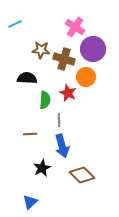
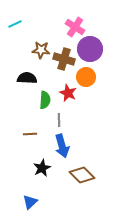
purple circle: moved 3 px left
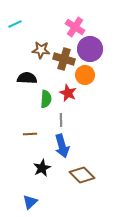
orange circle: moved 1 px left, 2 px up
green semicircle: moved 1 px right, 1 px up
gray line: moved 2 px right
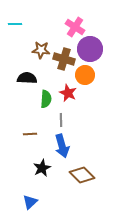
cyan line: rotated 24 degrees clockwise
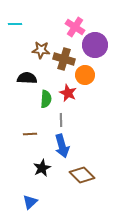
purple circle: moved 5 px right, 4 px up
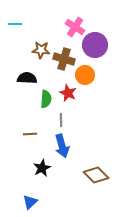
brown diamond: moved 14 px right
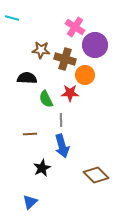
cyan line: moved 3 px left, 6 px up; rotated 16 degrees clockwise
brown cross: moved 1 px right
red star: moved 2 px right; rotated 24 degrees counterclockwise
green semicircle: rotated 150 degrees clockwise
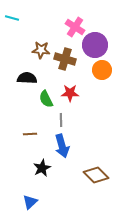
orange circle: moved 17 px right, 5 px up
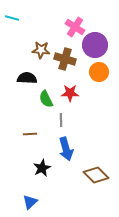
orange circle: moved 3 px left, 2 px down
blue arrow: moved 4 px right, 3 px down
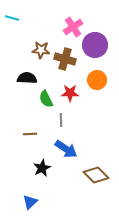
pink cross: moved 2 px left; rotated 24 degrees clockwise
orange circle: moved 2 px left, 8 px down
blue arrow: rotated 40 degrees counterclockwise
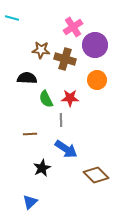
red star: moved 5 px down
